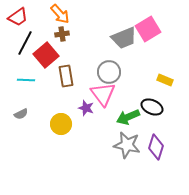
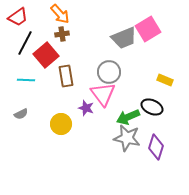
gray star: moved 7 px up
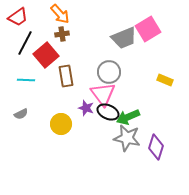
black ellipse: moved 44 px left, 5 px down
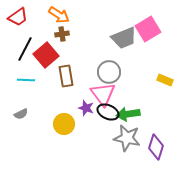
orange arrow: moved 1 px left, 1 px down; rotated 15 degrees counterclockwise
black line: moved 6 px down
green arrow: moved 3 px up; rotated 15 degrees clockwise
yellow circle: moved 3 px right
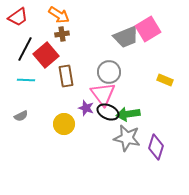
gray trapezoid: moved 2 px right, 1 px up
gray semicircle: moved 2 px down
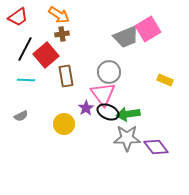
purple star: rotated 21 degrees clockwise
gray star: rotated 12 degrees counterclockwise
purple diamond: rotated 55 degrees counterclockwise
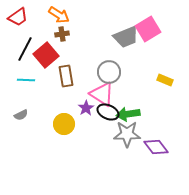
pink triangle: moved 1 px left; rotated 20 degrees counterclockwise
gray semicircle: moved 1 px up
gray star: moved 4 px up
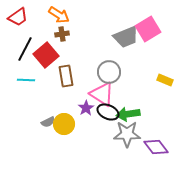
gray semicircle: moved 27 px right, 7 px down
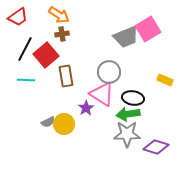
black ellipse: moved 25 px right, 14 px up; rotated 15 degrees counterclockwise
purple diamond: rotated 35 degrees counterclockwise
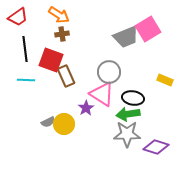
black line: rotated 35 degrees counterclockwise
red square: moved 5 px right, 5 px down; rotated 30 degrees counterclockwise
brown rectangle: rotated 15 degrees counterclockwise
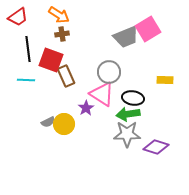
black line: moved 3 px right
yellow rectangle: rotated 21 degrees counterclockwise
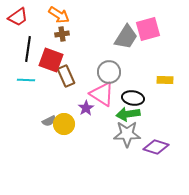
pink square: rotated 15 degrees clockwise
gray trapezoid: rotated 36 degrees counterclockwise
black line: rotated 15 degrees clockwise
gray semicircle: moved 1 px right, 1 px up
